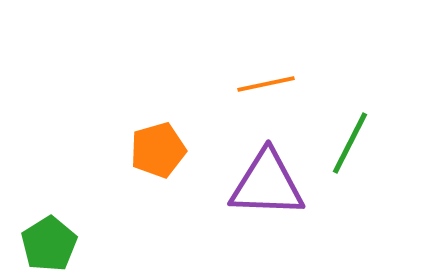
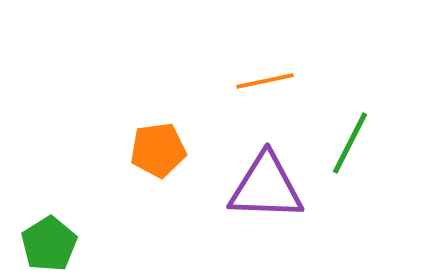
orange line: moved 1 px left, 3 px up
orange pentagon: rotated 8 degrees clockwise
purple triangle: moved 1 px left, 3 px down
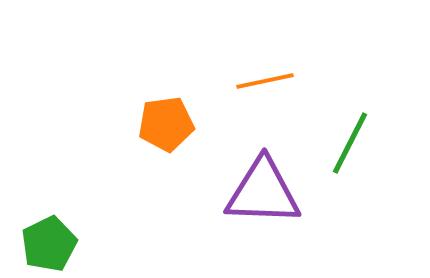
orange pentagon: moved 8 px right, 26 px up
purple triangle: moved 3 px left, 5 px down
green pentagon: rotated 6 degrees clockwise
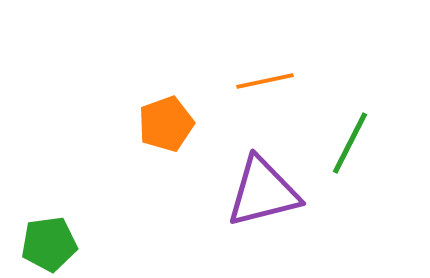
orange pentagon: rotated 12 degrees counterclockwise
purple triangle: rotated 16 degrees counterclockwise
green pentagon: rotated 18 degrees clockwise
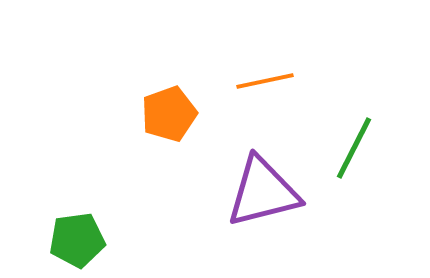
orange pentagon: moved 3 px right, 10 px up
green line: moved 4 px right, 5 px down
green pentagon: moved 28 px right, 4 px up
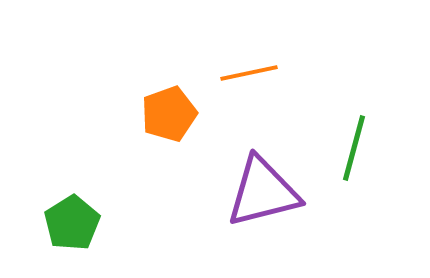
orange line: moved 16 px left, 8 px up
green line: rotated 12 degrees counterclockwise
green pentagon: moved 5 px left, 17 px up; rotated 24 degrees counterclockwise
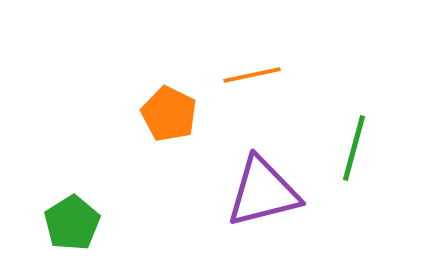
orange line: moved 3 px right, 2 px down
orange pentagon: rotated 26 degrees counterclockwise
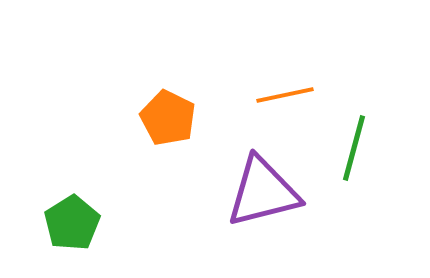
orange line: moved 33 px right, 20 px down
orange pentagon: moved 1 px left, 4 px down
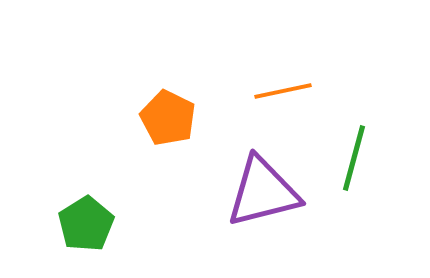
orange line: moved 2 px left, 4 px up
green line: moved 10 px down
green pentagon: moved 14 px right, 1 px down
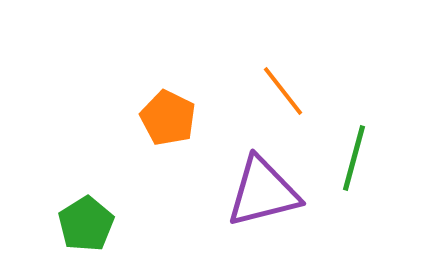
orange line: rotated 64 degrees clockwise
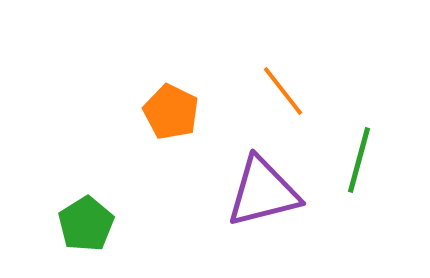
orange pentagon: moved 3 px right, 6 px up
green line: moved 5 px right, 2 px down
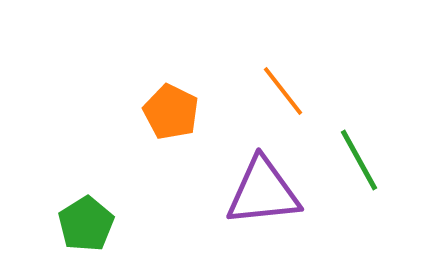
green line: rotated 44 degrees counterclockwise
purple triangle: rotated 8 degrees clockwise
